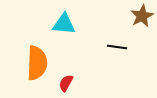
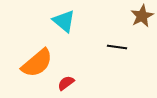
cyan triangle: moved 3 px up; rotated 35 degrees clockwise
orange semicircle: rotated 48 degrees clockwise
red semicircle: rotated 24 degrees clockwise
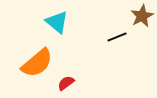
cyan triangle: moved 7 px left, 1 px down
black line: moved 10 px up; rotated 30 degrees counterclockwise
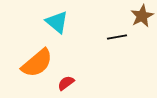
black line: rotated 12 degrees clockwise
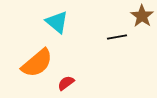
brown star: rotated 10 degrees counterclockwise
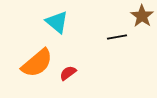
red semicircle: moved 2 px right, 10 px up
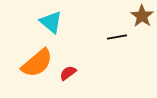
cyan triangle: moved 6 px left
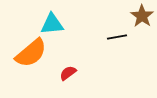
cyan triangle: moved 1 px right, 2 px down; rotated 45 degrees counterclockwise
orange semicircle: moved 6 px left, 10 px up
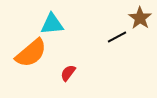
brown star: moved 2 px left, 2 px down
black line: rotated 18 degrees counterclockwise
red semicircle: rotated 18 degrees counterclockwise
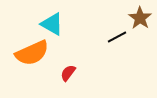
cyan triangle: rotated 35 degrees clockwise
orange semicircle: moved 1 px right; rotated 16 degrees clockwise
